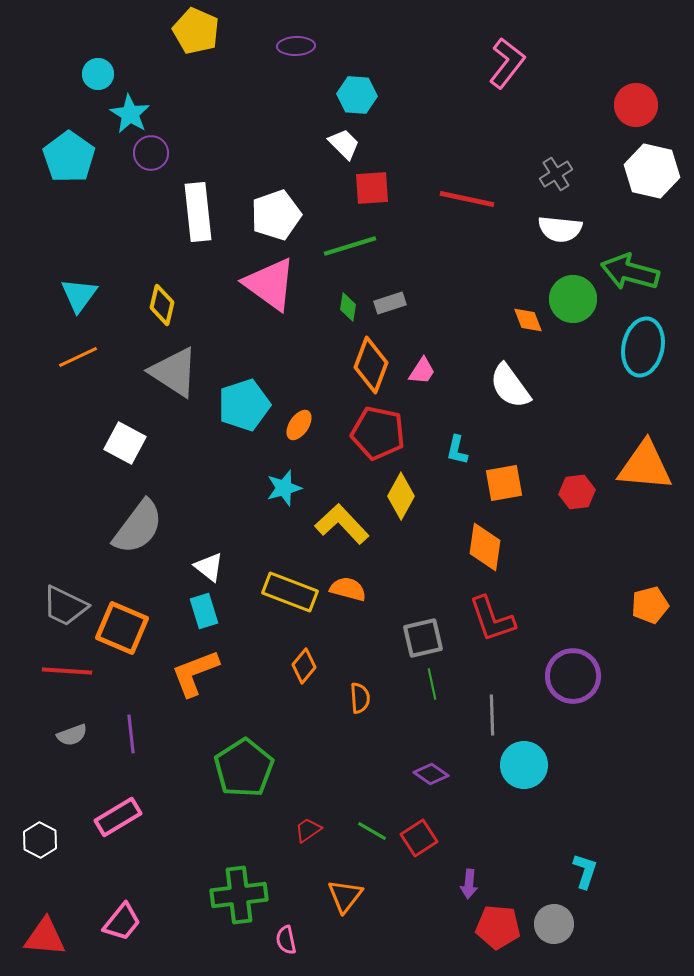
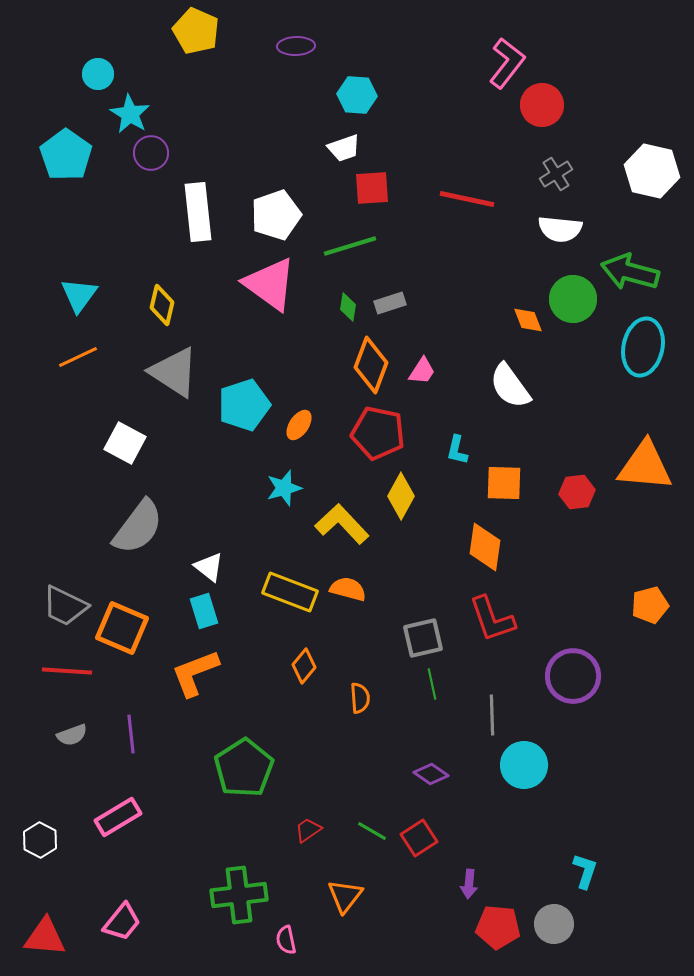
red circle at (636, 105): moved 94 px left
white trapezoid at (344, 144): moved 4 px down; rotated 116 degrees clockwise
cyan pentagon at (69, 157): moved 3 px left, 2 px up
orange square at (504, 483): rotated 12 degrees clockwise
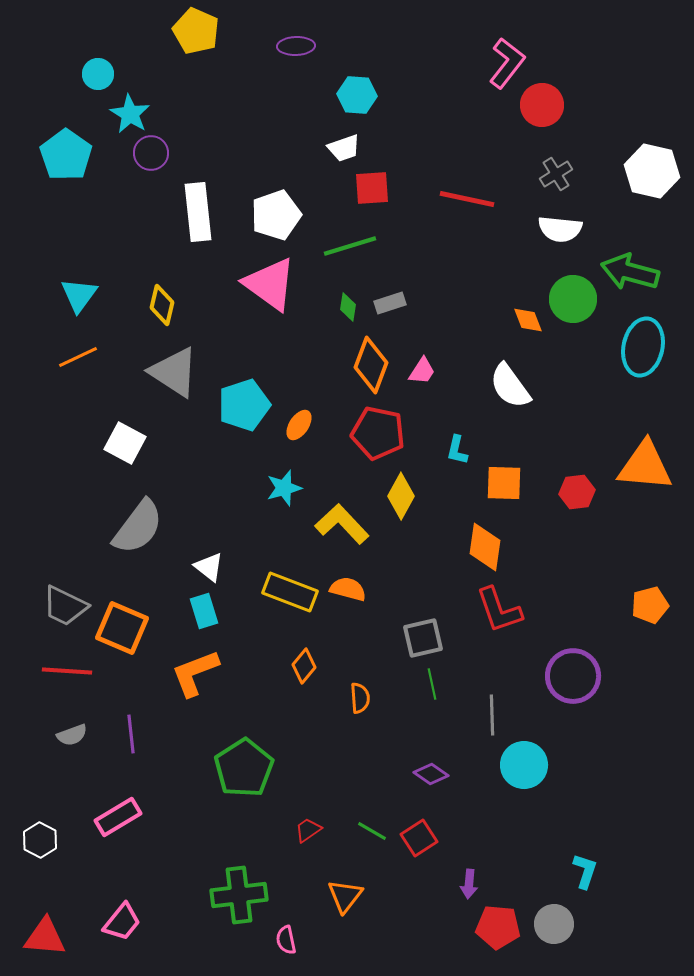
red L-shape at (492, 619): moved 7 px right, 9 px up
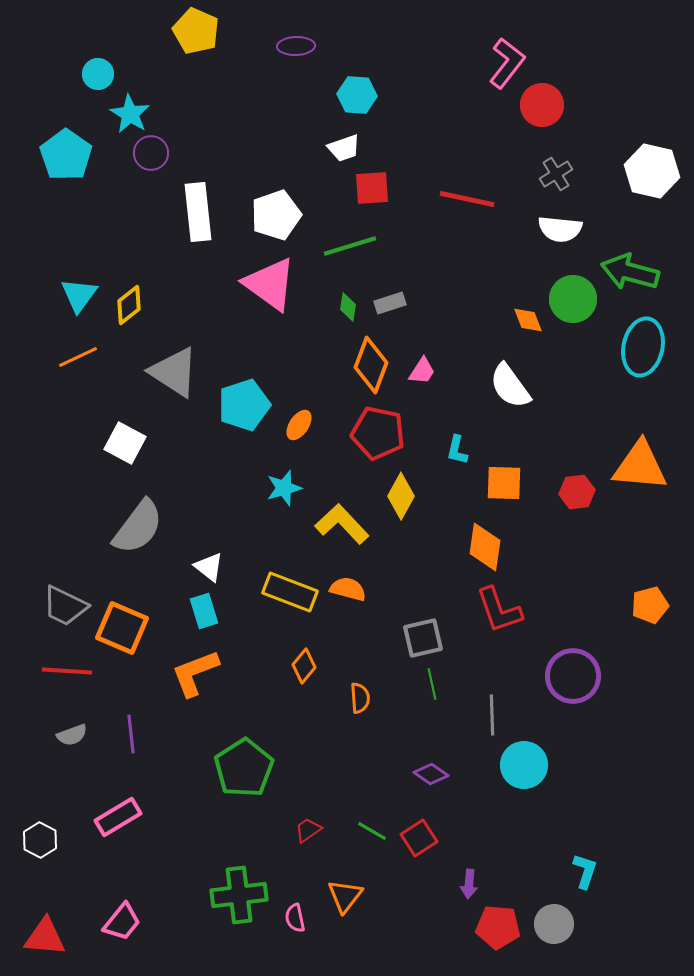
yellow diamond at (162, 305): moved 33 px left; rotated 39 degrees clockwise
orange triangle at (645, 466): moved 5 px left
pink semicircle at (286, 940): moved 9 px right, 22 px up
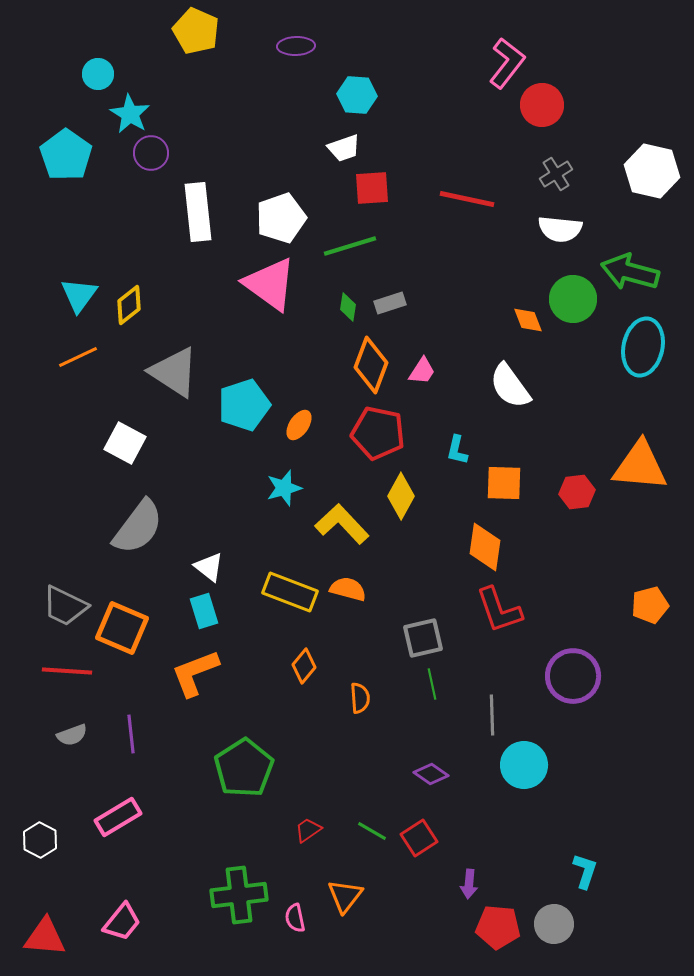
white pentagon at (276, 215): moved 5 px right, 3 px down
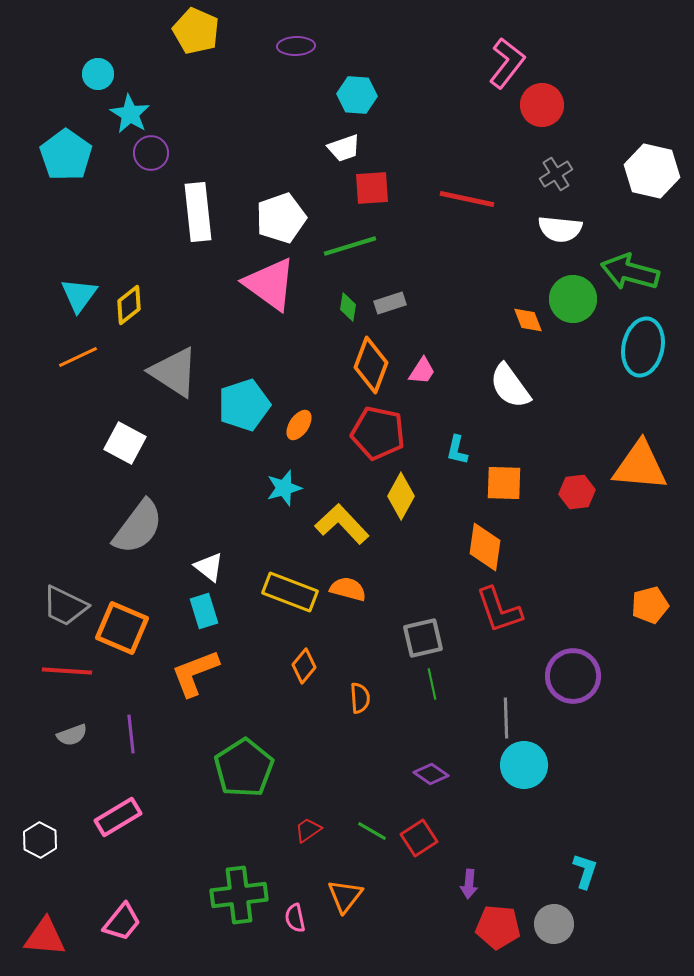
gray line at (492, 715): moved 14 px right, 3 px down
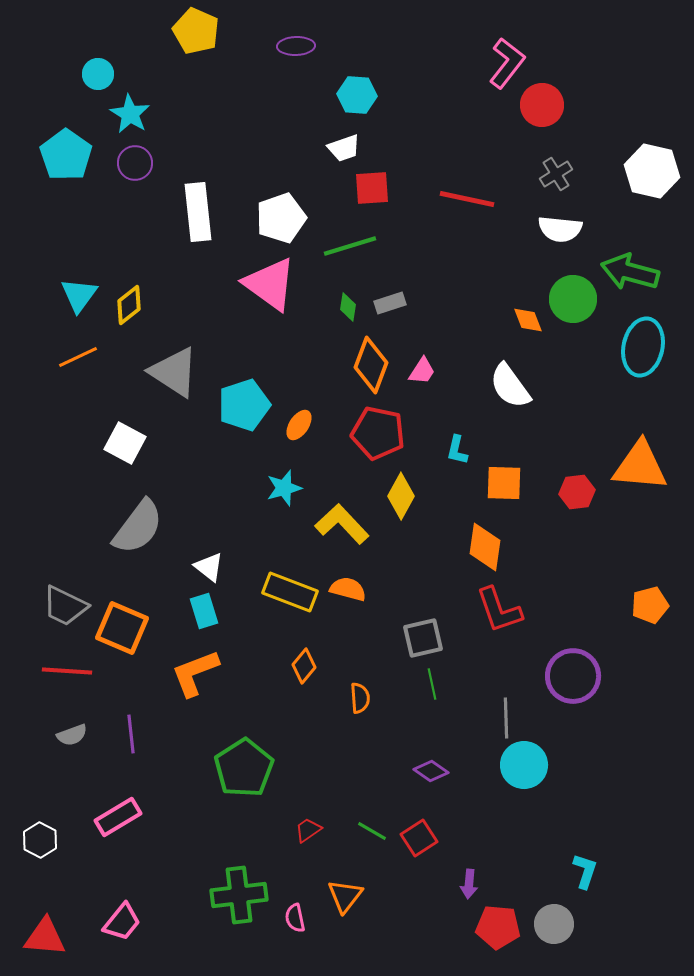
purple circle at (151, 153): moved 16 px left, 10 px down
purple diamond at (431, 774): moved 3 px up
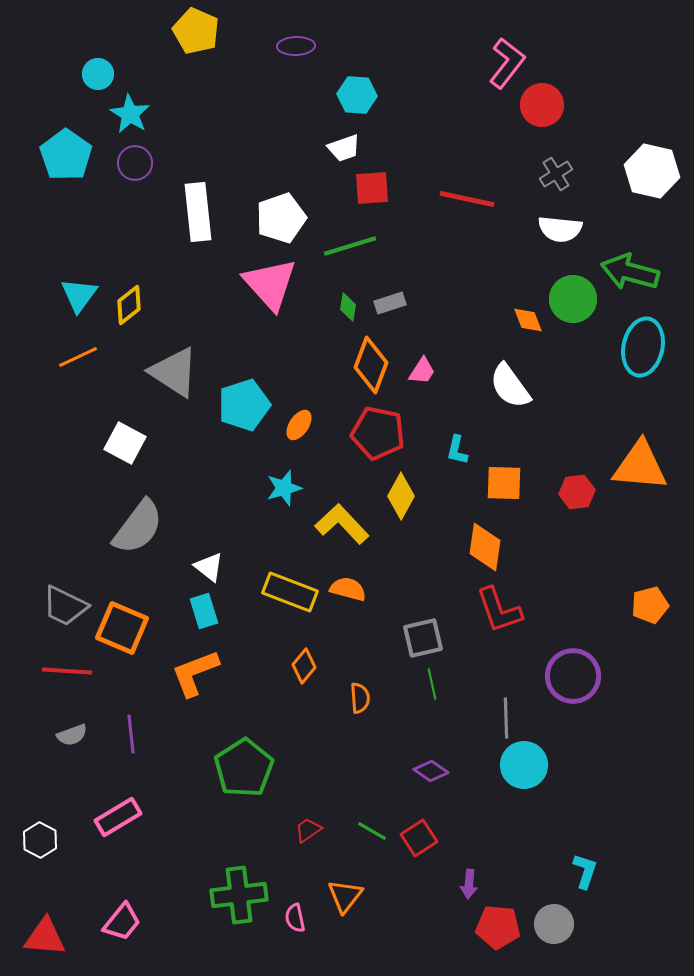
pink triangle at (270, 284): rotated 12 degrees clockwise
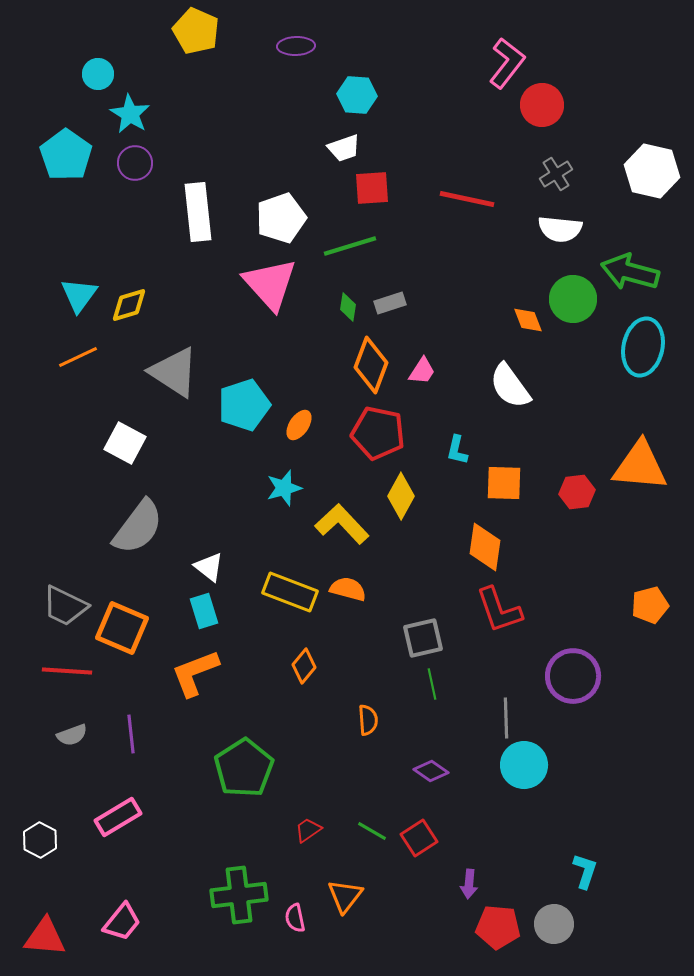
yellow diamond at (129, 305): rotated 21 degrees clockwise
orange semicircle at (360, 698): moved 8 px right, 22 px down
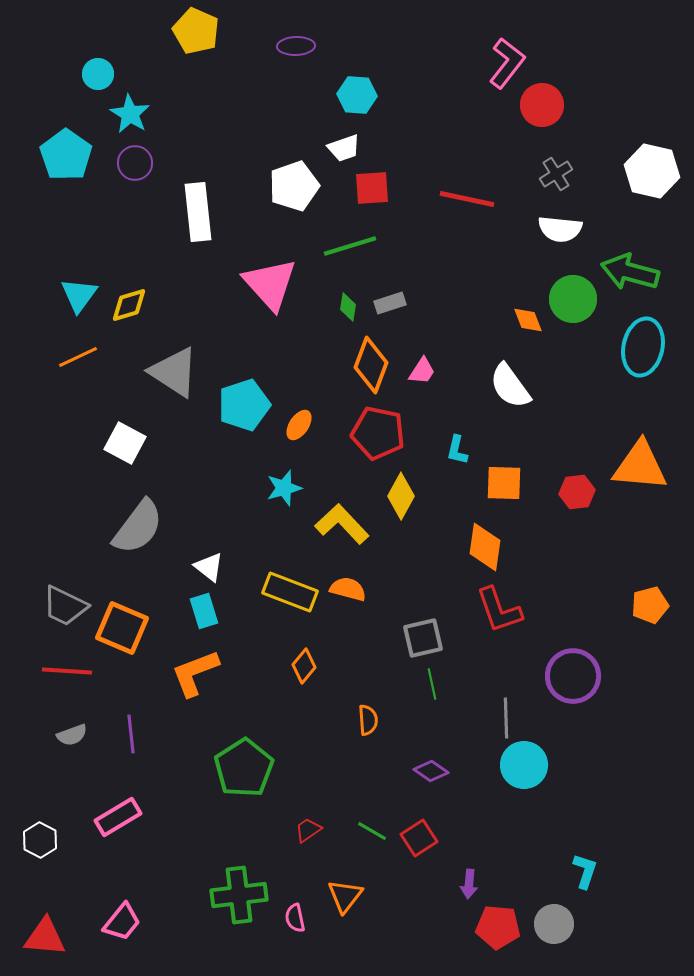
white pentagon at (281, 218): moved 13 px right, 32 px up
